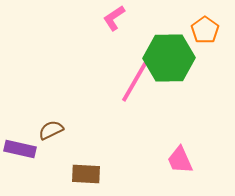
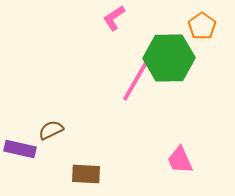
orange pentagon: moved 3 px left, 4 px up
pink line: moved 1 px right, 1 px up
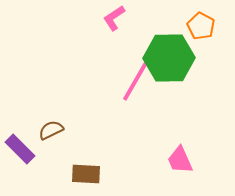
orange pentagon: moved 1 px left; rotated 8 degrees counterclockwise
purple rectangle: rotated 32 degrees clockwise
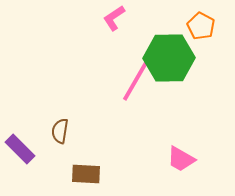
brown semicircle: moved 9 px right, 1 px down; rotated 55 degrees counterclockwise
pink trapezoid: moved 1 px right, 1 px up; rotated 36 degrees counterclockwise
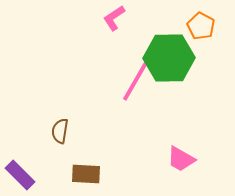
purple rectangle: moved 26 px down
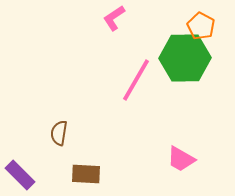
green hexagon: moved 16 px right
brown semicircle: moved 1 px left, 2 px down
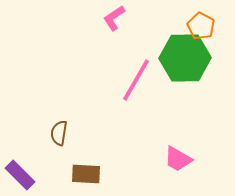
pink trapezoid: moved 3 px left
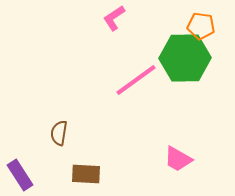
orange pentagon: rotated 20 degrees counterclockwise
pink line: rotated 24 degrees clockwise
purple rectangle: rotated 12 degrees clockwise
